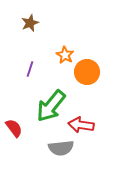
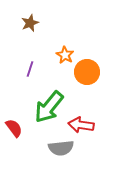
green arrow: moved 2 px left, 1 px down
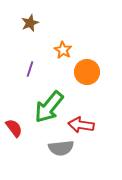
orange star: moved 2 px left, 5 px up
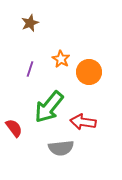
orange star: moved 2 px left, 9 px down
orange circle: moved 2 px right
red arrow: moved 2 px right, 3 px up
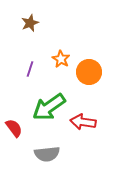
green arrow: rotated 16 degrees clockwise
gray semicircle: moved 14 px left, 6 px down
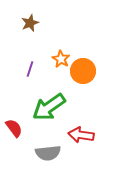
orange circle: moved 6 px left, 1 px up
red arrow: moved 2 px left, 13 px down
gray semicircle: moved 1 px right, 1 px up
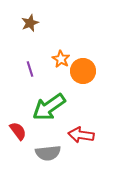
purple line: rotated 35 degrees counterclockwise
red semicircle: moved 4 px right, 3 px down
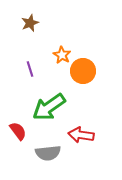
orange star: moved 1 px right, 4 px up
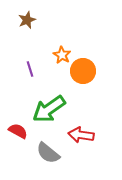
brown star: moved 3 px left, 3 px up
green arrow: moved 2 px down
red semicircle: rotated 24 degrees counterclockwise
gray semicircle: rotated 45 degrees clockwise
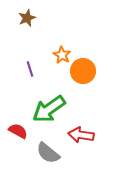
brown star: moved 2 px up
